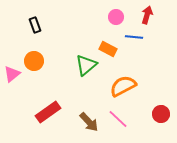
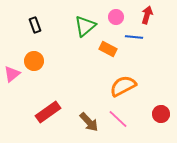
green triangle: moved 1 px left, 39 px up
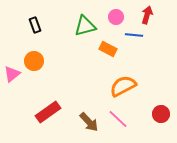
green triangle: rotated 25 degrees clockwise
blue line: moved 2 px up
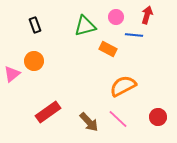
red circle: moved 3 px left, 3 px down
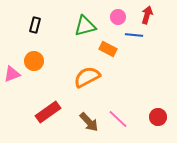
pink circle: moved 2 px right
black rectangle: rotated 35 degrees clockwise
pink triangle: rotated 18 degrees clockwise
orange semicircle: moved 36 px left, 9 px up
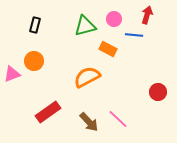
pink circle: moved 4 px left, 2 px down
red circle: moved 25 px up
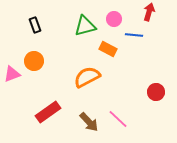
red arrow: moved 2 px right, 3 px up
black rectangle: rotated 35 degrees counterclockwise
red circle: moved 2 px left
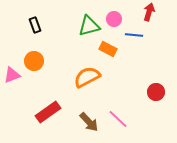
green triangle: moved 4 px right
pink triangle: moved 1 px down
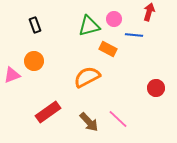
red circle: moved 4 px up
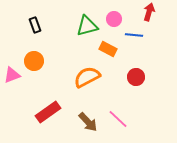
green triangle: moved 2 px left
red circle: moved 20 px left, 11 px up
brown arrow: moved 1 px left
